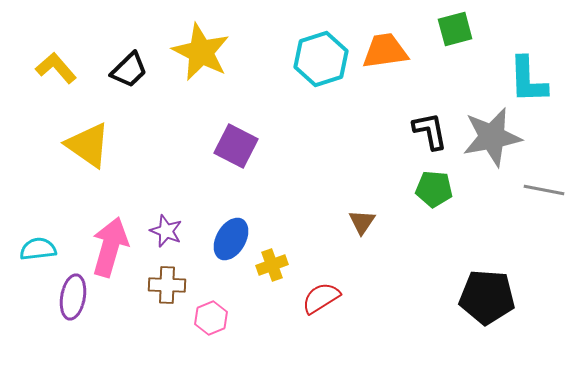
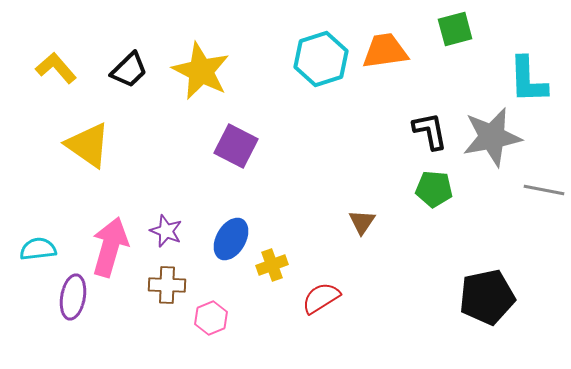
yellow star: moved 19 px down
black pentagon: rotated 16 degrees counterclockwise
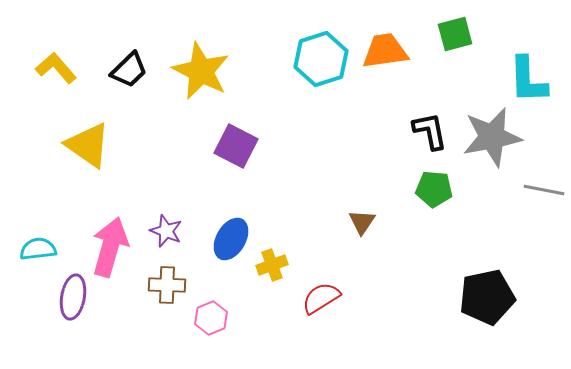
green square: moved 5 px down
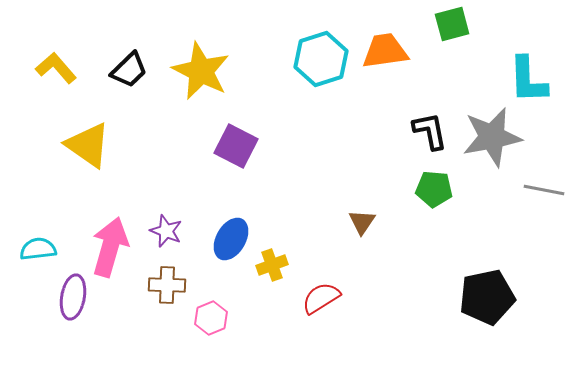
green square: moved 3 px left, 10 px up
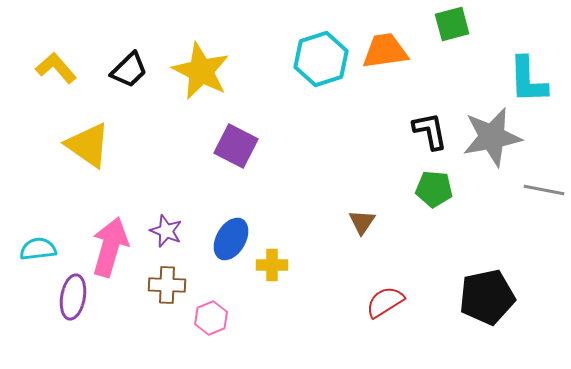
yellow cross: rotated 20 degrees clockwise
red semicircle: moved 64 px right, 4 px down
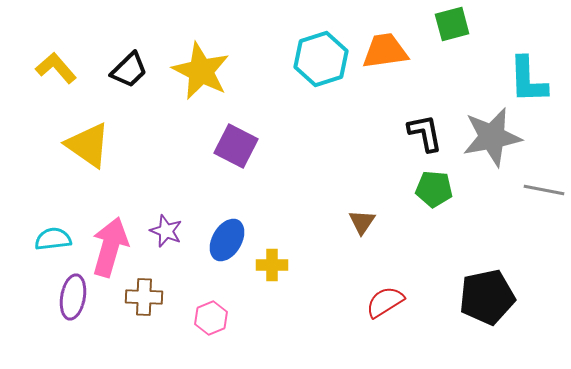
black L-shape: moved 5 px left, 2 px down
blue ellipse: moved 4 px left, 1 px down
cyan semicircle: moved 15 px right, 10 px up
brown cross: moved 23 px left, 12 px down
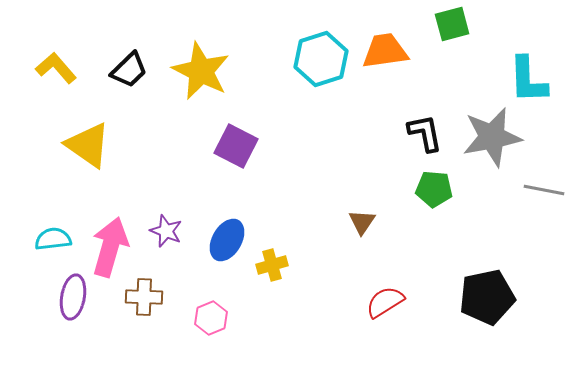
yellow cross: rotated 16 degrees counterclockwise
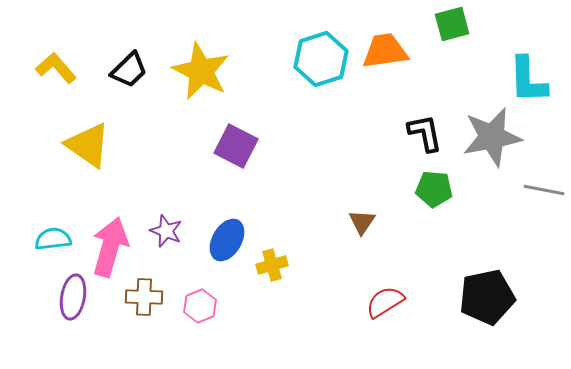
pink hexagon: moved 11 px left, 12 px up
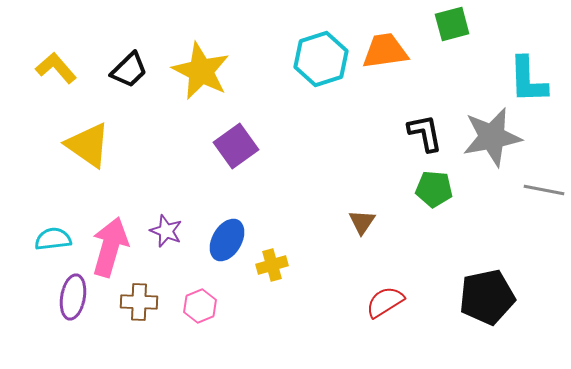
purple square: rotated 27 degrees clockwise
brown cross: moved 5 px left, 5 px down
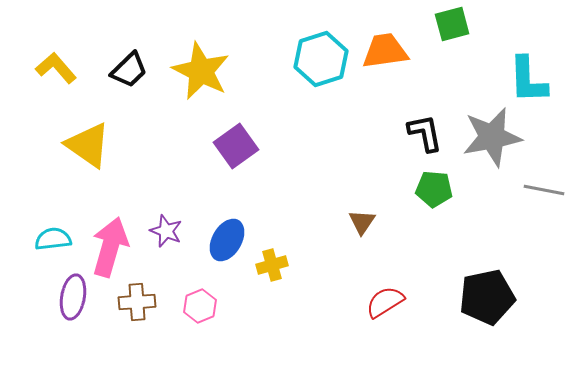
brown cross: moved 2 px left; rotated 6 degrees counterclockwise
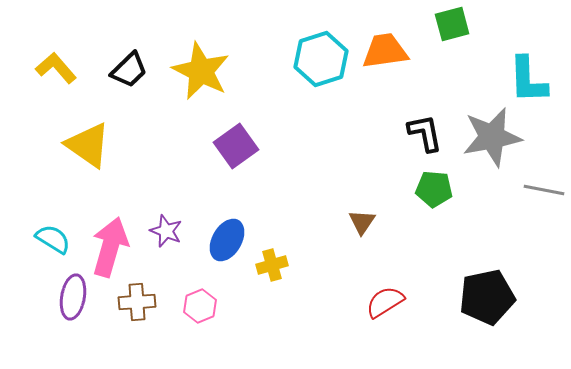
cyan semicircle: rotated 39 degrees clockwise
